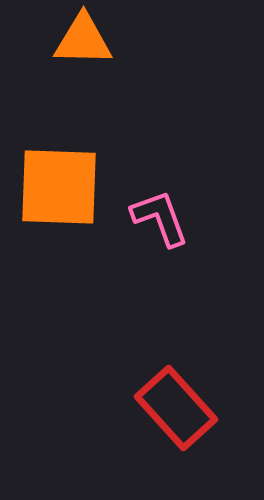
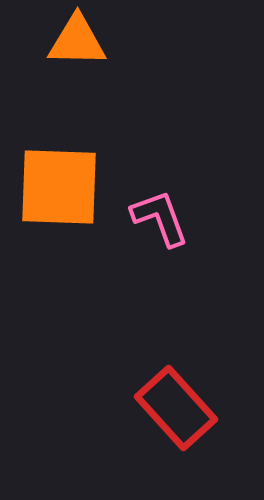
orange triangle: moved 6 px left, 1 px down
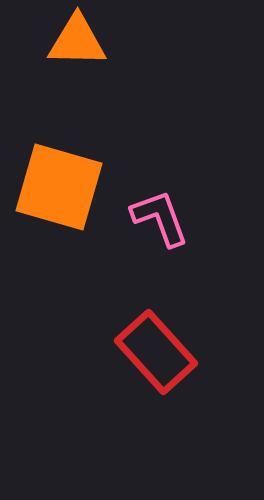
orange square: rotated 14 degrees clockwise
red rectangle: moved 20 px left, 56 px up
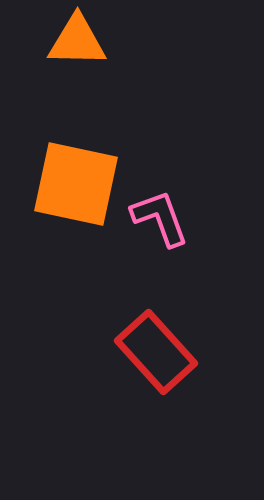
orange square: moved 17 px right, 3 px up; rotated 4 degrees counterclockwise
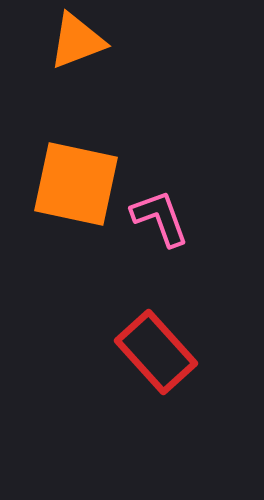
orange triangle: rotated 22 degrees counterclockwise
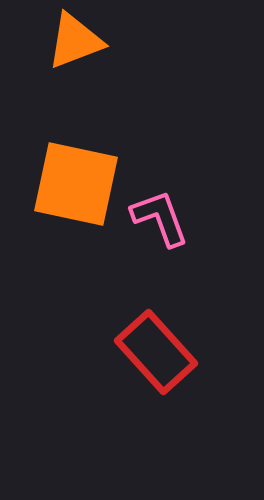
orange triangle: moved 2 px left
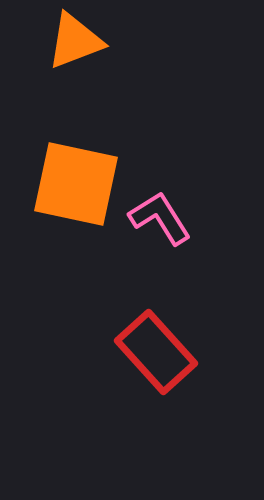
pink L-shape: rotated 12 degrees counterclockwise
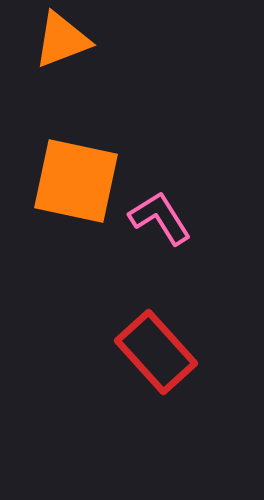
orange triangle: moved 13 px left, 1 px up
orange square: moved 3 px up
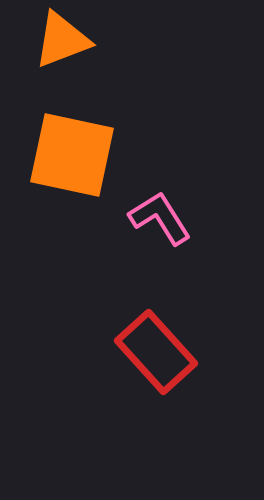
orange square: moved 4 px left, 26 px up
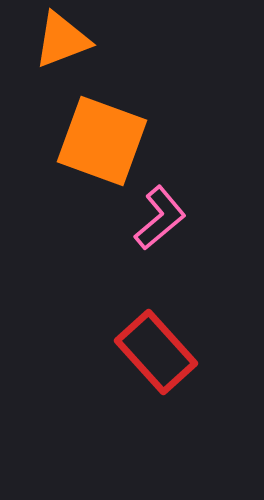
orange square: moved 30 px right, 14 px up; rotated 8 degrees clockwise
pink L-shape: rotated 82 degrees clockwise
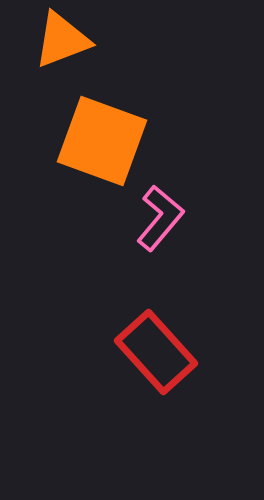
pink L-shape: rotated 10 degrees counterclockwise
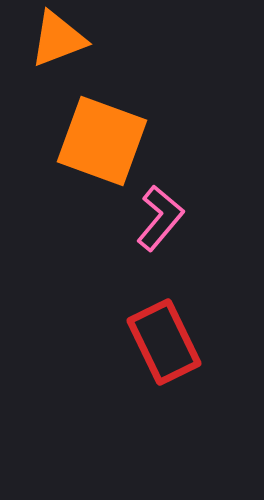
orange triangle: moved 4 px left, 1 px up
red rectangle: moved 8 px right, 10 px up; rotated 16 degrees clockwise
